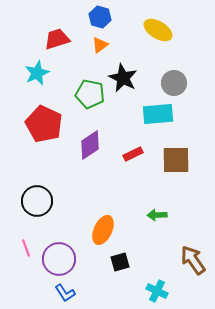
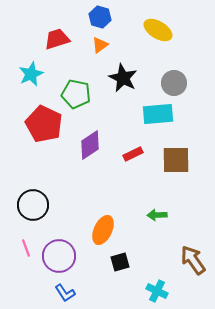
cyan star: moved 6 px left, 1 px down
green pentagon: moved 14 px left
black circle: moved 4 px left, 4 px down
purple circle: moved 3 px up
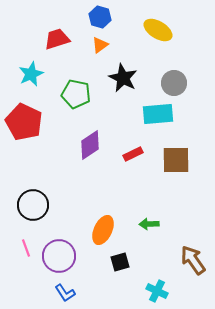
red pentagon: moved 20 px left, 2 px up
green arrow: moved 8 px left, 9 px down
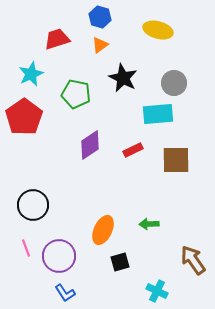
yellow ellipse: rotated 16 degrees counterclockwise
red pentagon: moved 5 px up; rotated 12 degrees clockwise
red rectangle: moved 4 px up
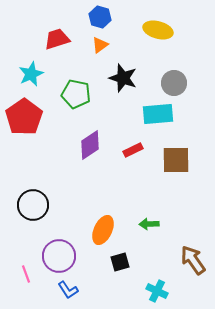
black star: rotated 8 degrees counterclockwise
pink line: moved 26 px down
blue L-shape: moved 3 px right, 3 px up
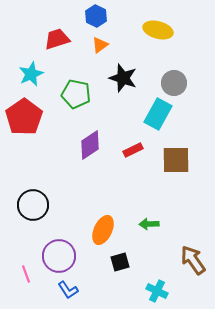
blue hexagon: moved 4 px left, 1 px up; rotated 10 degrees clockwise
cyan rectangle: rotated 56 degrees counterclockwise
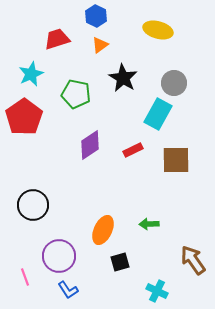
black star: rotated 12 degrees clockwise
pink line: moved 1 px left, 3 px down
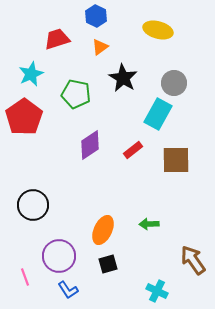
orange triangle: moved 2 px down
red rectangle: rotated 12 degrees counterclockwise
black square: moved 12 px left, 2 px down
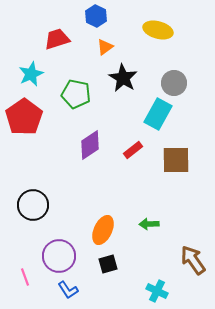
orange triangle: moved 5 px right
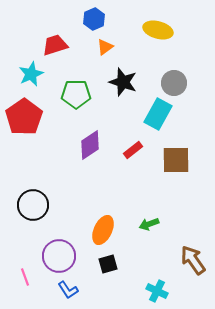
blue hexagon: moved 2 px left, 3 px down; rotated 10 degrees clockwise
red trapezoid: moved 2 px left, 6 px down
black star: moved 4 px down; rotated 12 degrees counterclockwise
green pentagon: rotated 12 degrees counterclockwise
green arrow: rotated 18 degrees counterclockwise
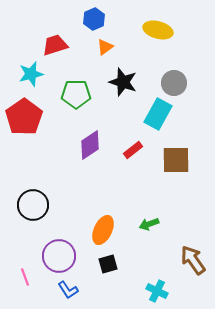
cyan star: rotated 10 degrees clockwise
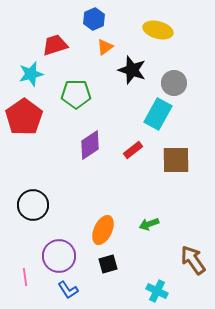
black star: moved 9 px right, 12 px up
pink line: rotated 12 degrees clockwise
